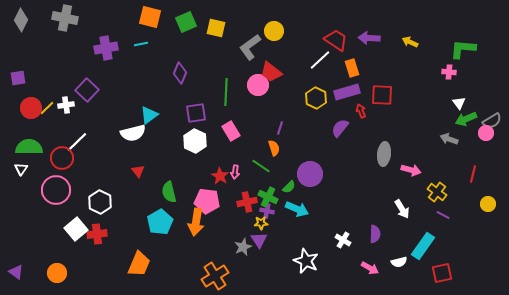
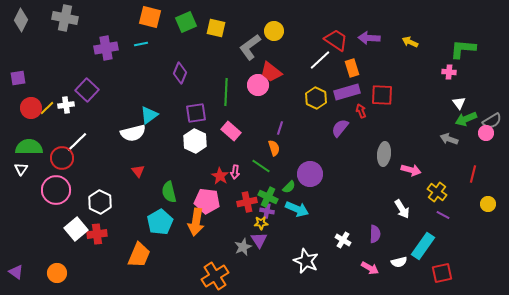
pink rectangle at (231, 131): rotated 18 degrees counterclockwise
orange trapezoid at (139, 264): moved 9 px up
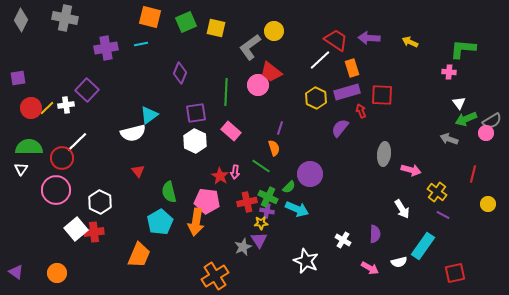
red cross at (97, 234): moved 3 px left, 2 px up
red square at (442, 273): moved 13 px right
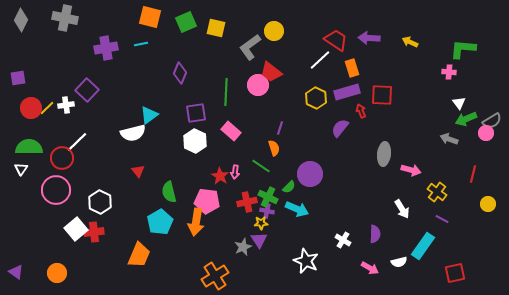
purple line at (443, 215): moved 1 px left, 4 px down
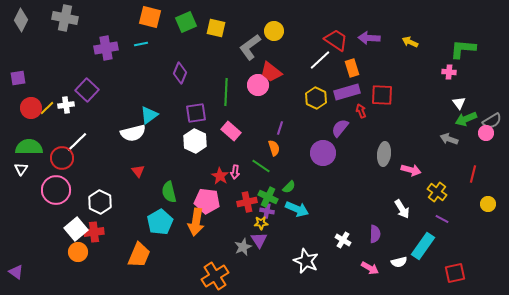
purple circle at (310, 174): moved 13 px right, 21 px up
orange circle at (57, 273): moved 21 px right, 21 px up
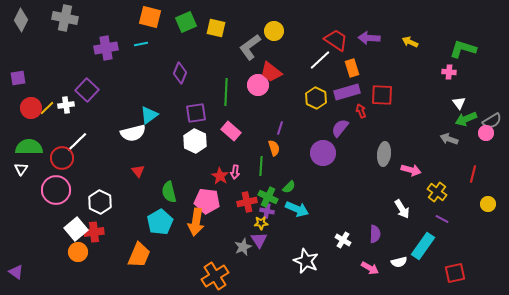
green L-shape at (463, 49): rotated 12 degrees clockwise
green line at (261, 166): rotated 60 degrees clockwise
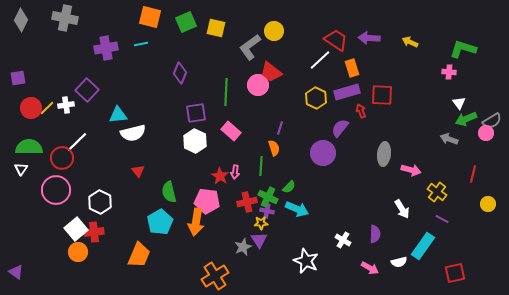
cyan triangle at (149, 115): moved 31 px left; rotated 30 degrees clockwise
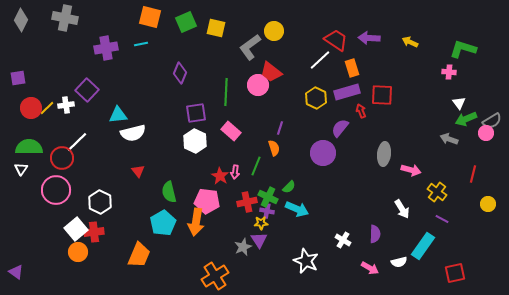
green line at (261, 166): moved 5 px left; rotated 18 degrees clockwise
cyan pentagon at (160, 222): moved 3 px right, 1 px down
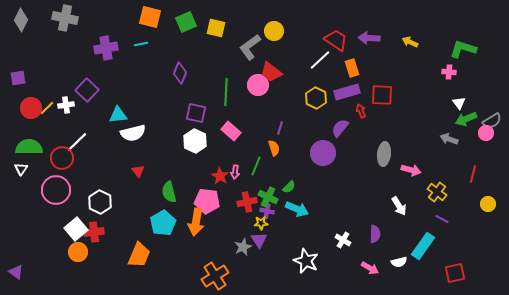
purple square at (196, 113): rotated 20 degrees clockwise
white arrow at (402, 209): moved 3 px left, 3 px up
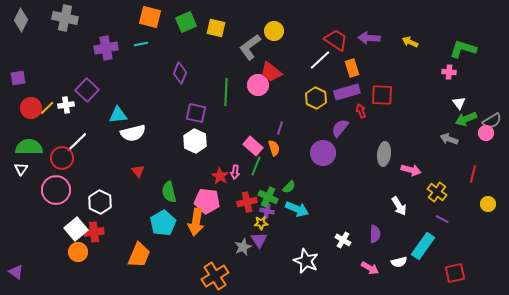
pink rectangle at (231, 131): moved 22 px right, 15 px down
